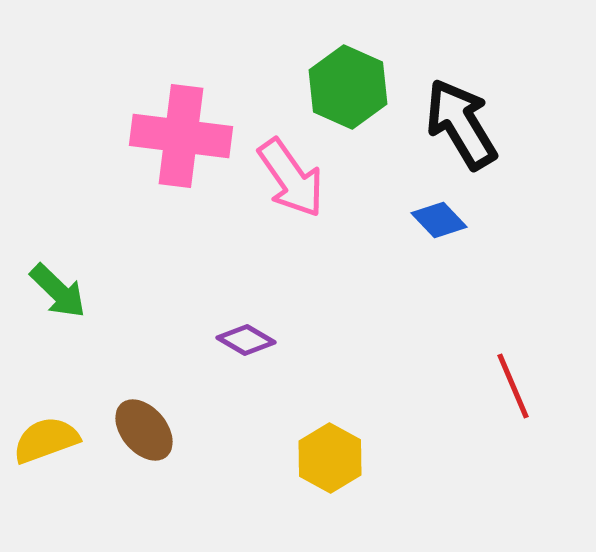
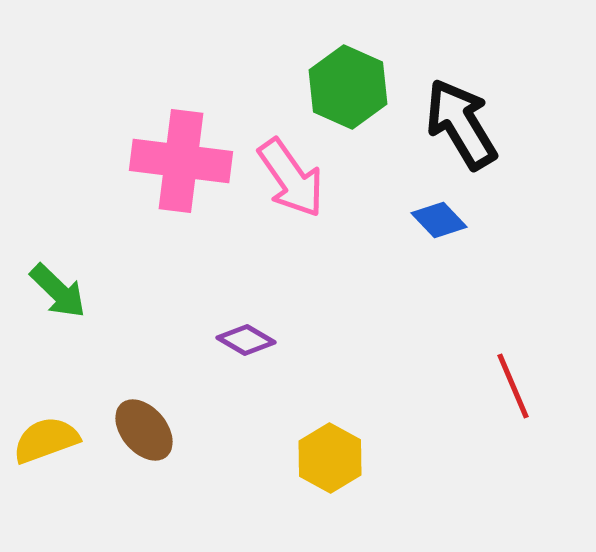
pink cross: moved 25 px down
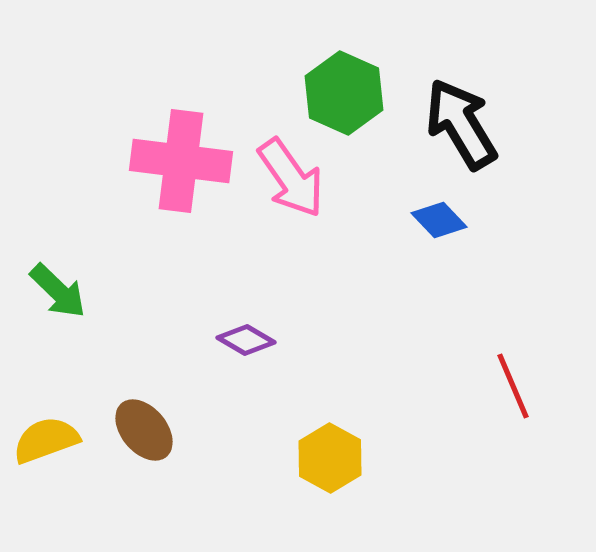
green hexagon: moved 4 px left, 6 px down
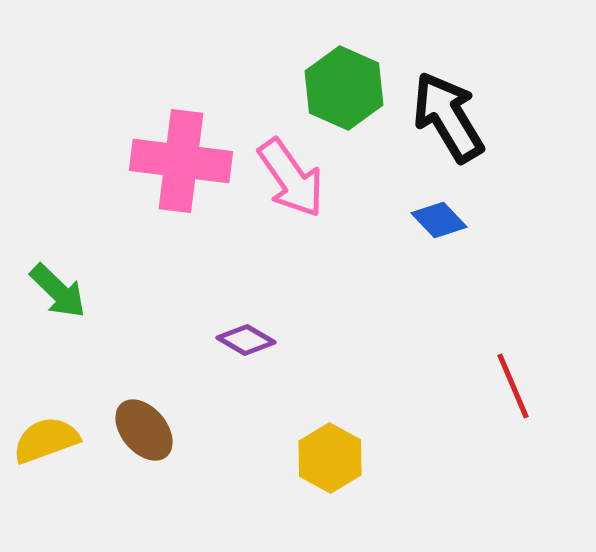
green hexagon: moved 5 px up
black arrow: moved 13 px left, 7 px up
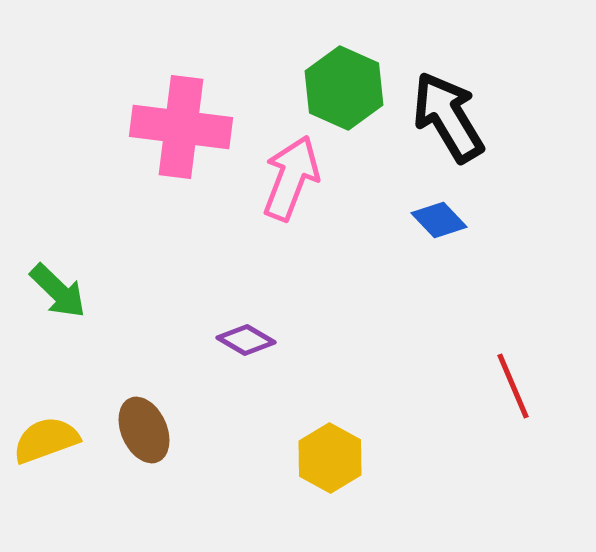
pink cross: moved 34 px up
pink arrow: rotated 124 degrees counterclockwise
brown ellipse: rotated 16 degrees clockwise
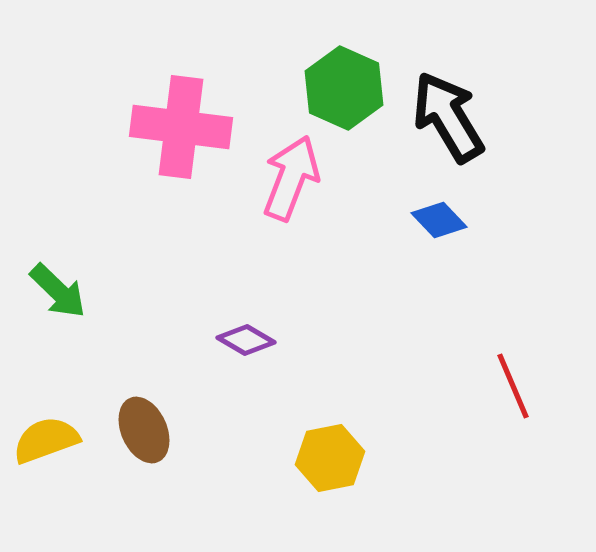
yellow hexagon: rotated 20 degrees clockwise
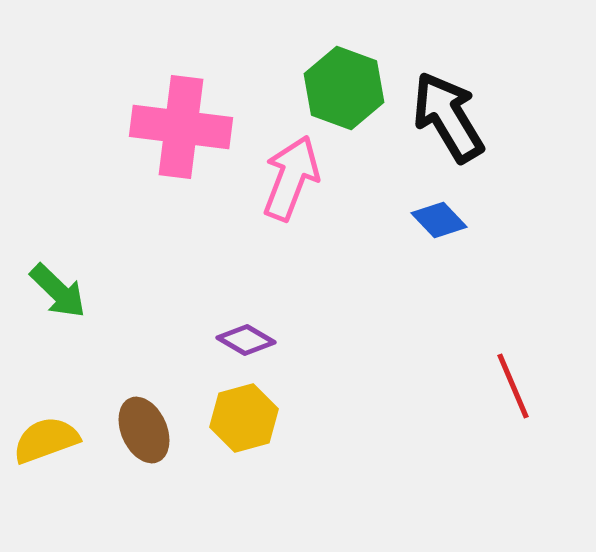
green hexagon: rotated 4 degrees counterclockwise
yellow hexagon: moved 86 px left, 40 px up; rotated 4 degrees counterclockwise
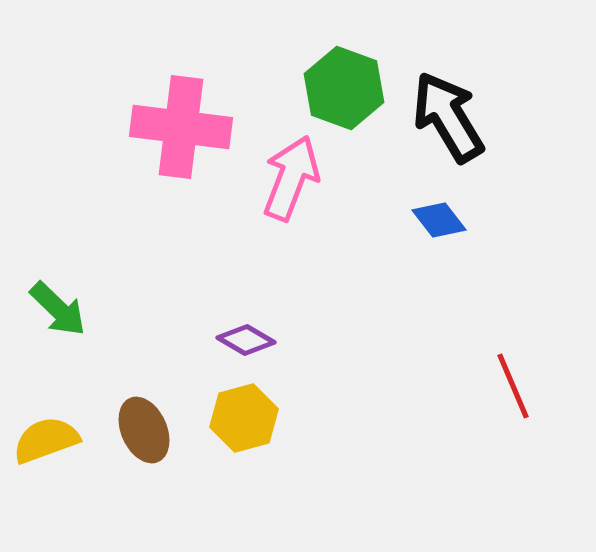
blue diamond: rotated 6 degrees clockwise
green arrow: moved 18 px down
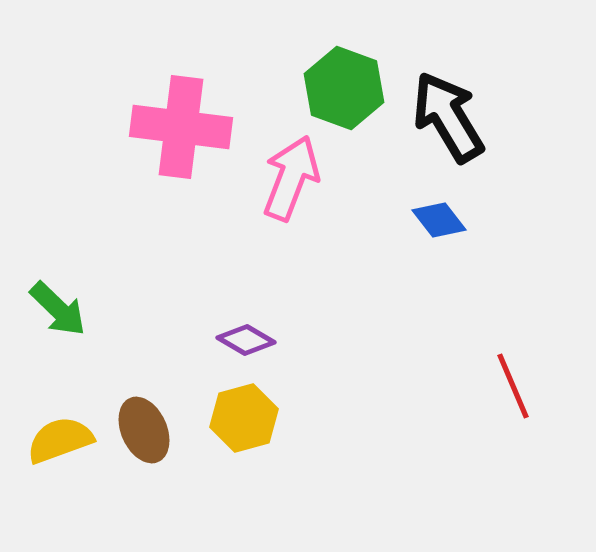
yellow semicircle: moved 14 px right
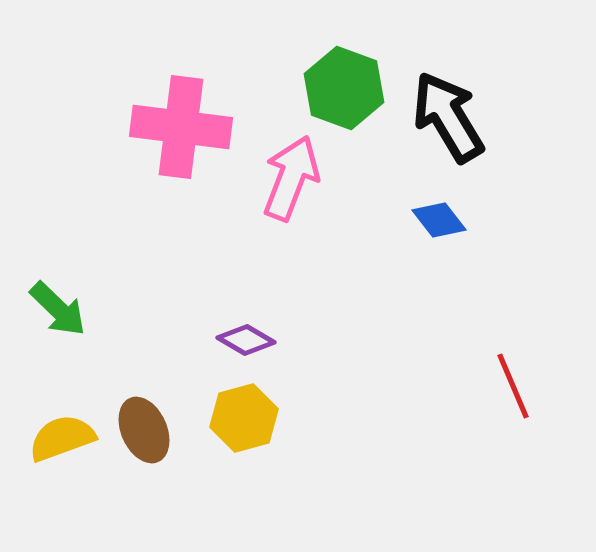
yellow semicircle: moved 2 px right, 2 px up
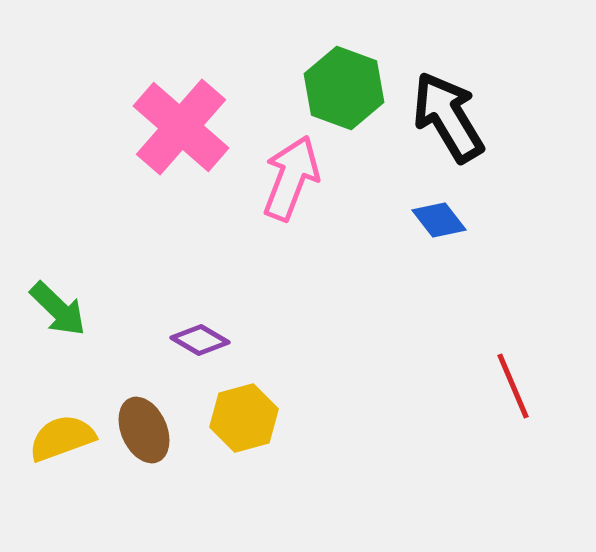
pink cross: rotated 34 degrees clockwise
purple diamond: moved 46 px left
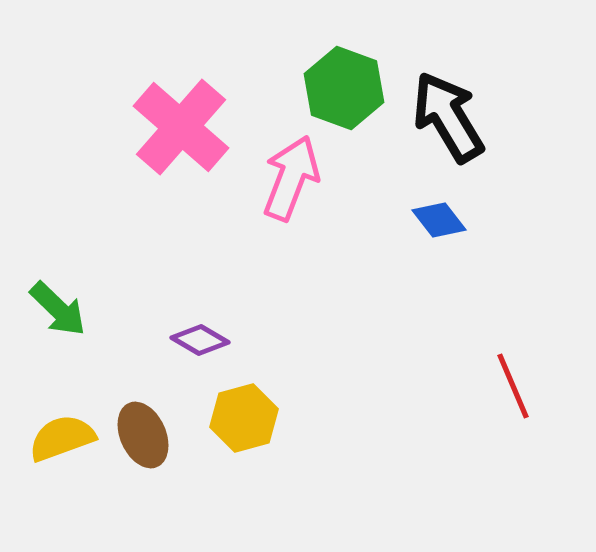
brown ellipse: moved 1 px left, 5 px down
